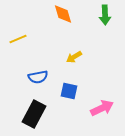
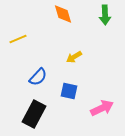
blue semicircle: rotated 36 degrees counterclockwise
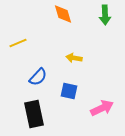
yellow line: moved 4 px down
yellow arrow: moved 1 px down; rotated 42 degrees clockwise
black rectangle: rotated 40 degrees counterclockwise
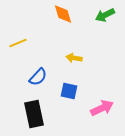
green arrow: rotated 66 degrees clockwise
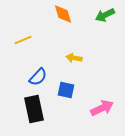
yellow line: moved 5 px right, 3 px up
blue square: moved 3 px left, 1 px up
black rectangle: moved 5 px up
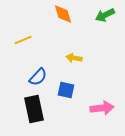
pink arrow: rotated 20 degrees clockwise
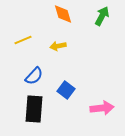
green arrow: moved 3 px left, 1 px down; rotated 144 degrees clockwise
yellow arrow: moved 16 px left, 12 px up; rotated 21 degrees counterclockwise
blue semicircle: moved 4 px left, 1 px up
blue square: rotated 24 degrees clockwise
black rectangle: rotated 16 degrees clockwise
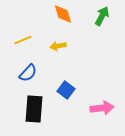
blue semicircle: moved 6 px left, 3 px up
